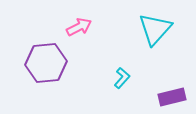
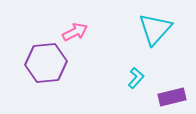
pink arrow: moved 4 px left, 5 px down
cyan L-shape: moved 14 px right
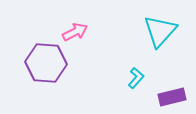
cyan triangle: moved 5 px right, 2 px down
purple hexagon: rotated 9 degrees clockwise
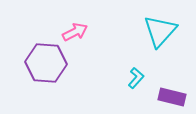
purple rectangle: rotated 28 degrees clockwise
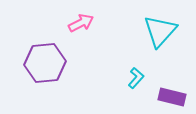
pink arrow: moved 6 px right, 9 px up
purple hexagon: moved 1 px left; rotated 9 degrees counterclockwise
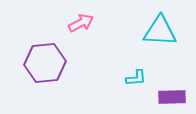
cyan triangle: rotated 51 degrees clockwise
cyan L-shape: rotated 45 degrees clockwise
purple rectangle: rotated 16 degrees counterclockwise
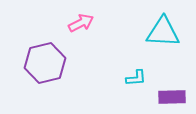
cyan triangle: moved 3 px right, 1 px down
purple hexagon: rotated 9 degrees counterclockwise
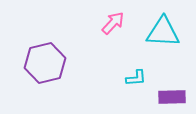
pink arrow: moved 32 px right; rotated 20 degrees counterclockwise
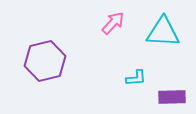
purple hexagon: moved 2 px up
